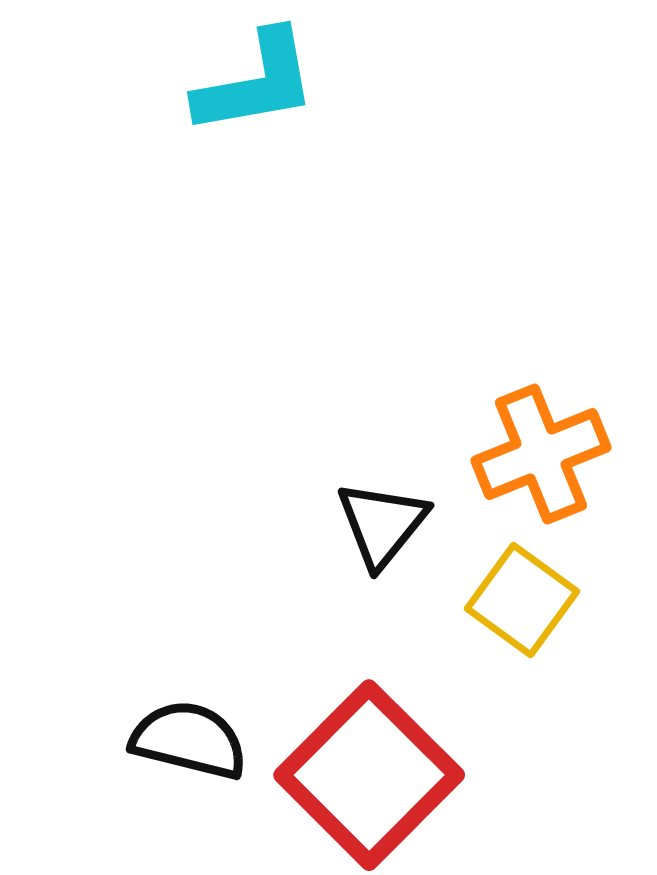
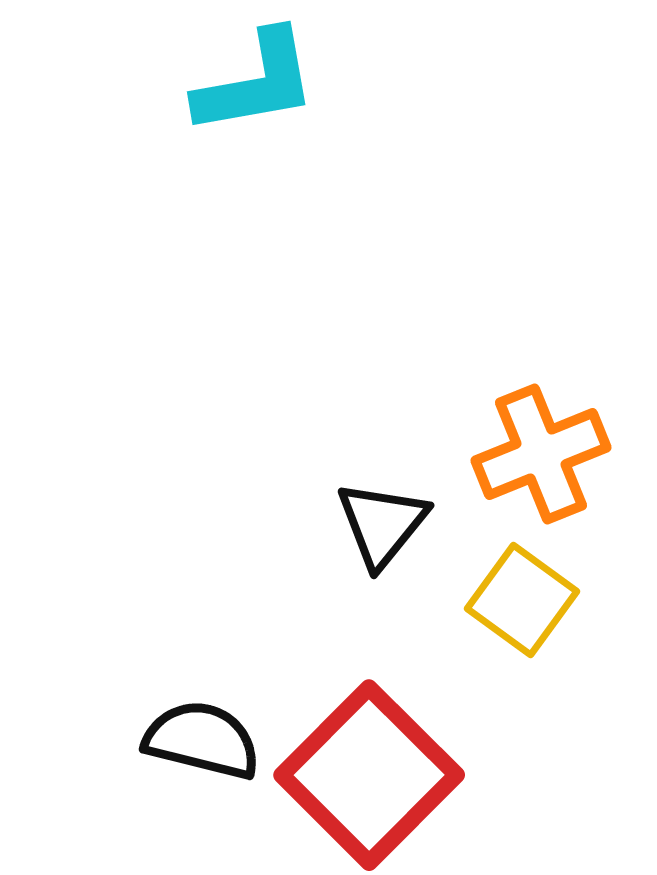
black semicircle: moved 13 px right
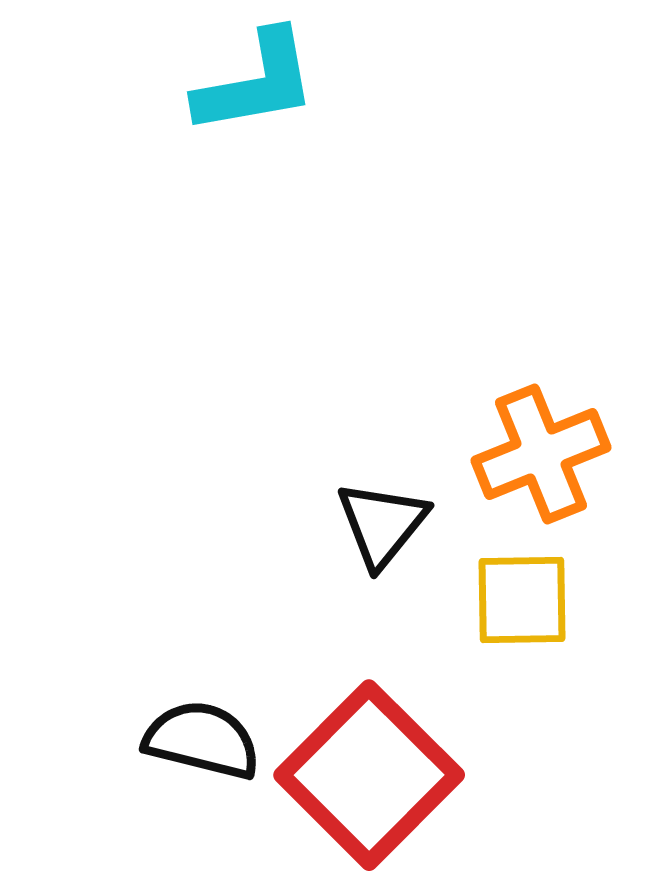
yellow square: rotated 37 degrees counterclockwise
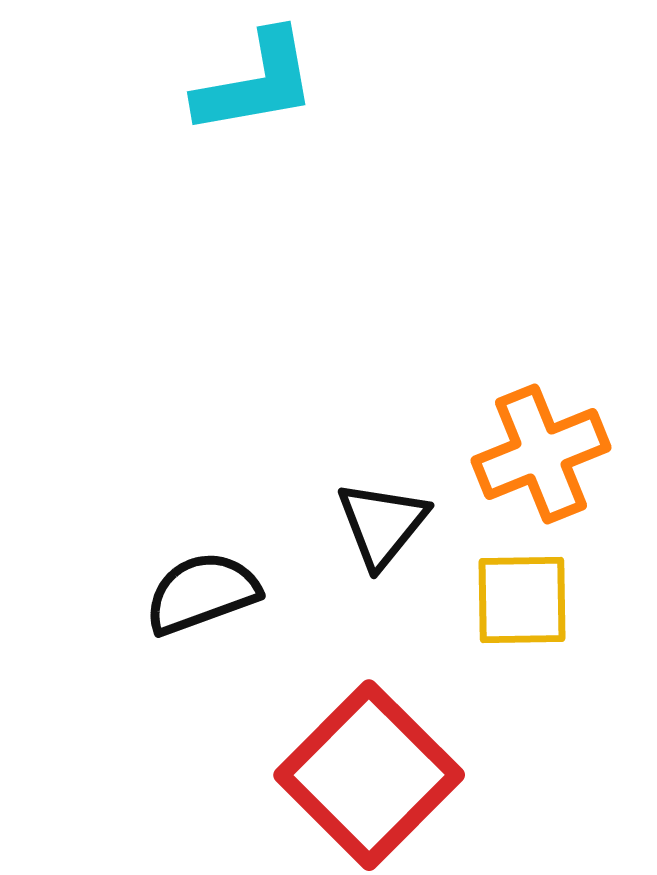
black semicircle: moved 147 px up; rotated 34 degrees counterclockwise
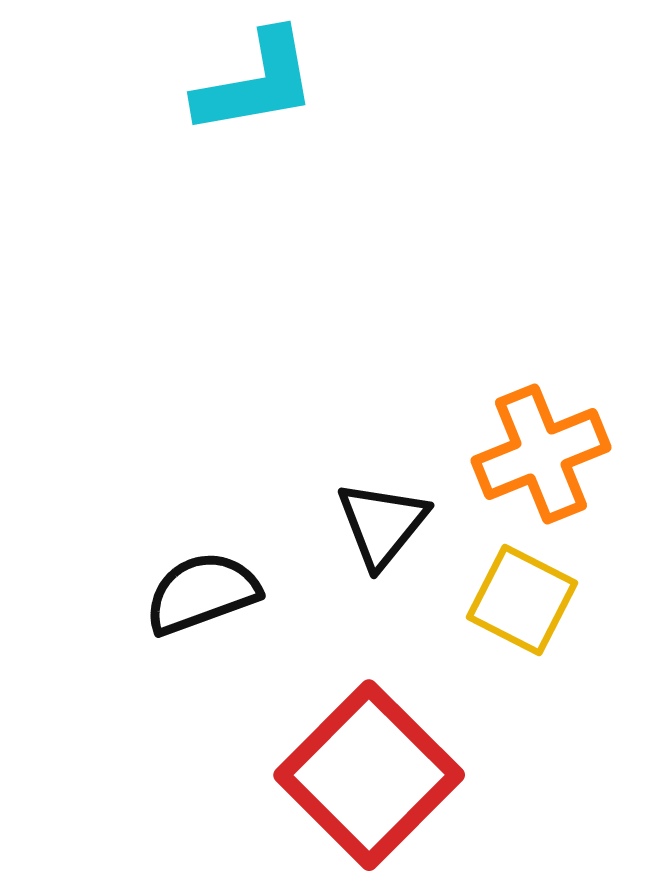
yellow square: rotated 28 degrees clockwise
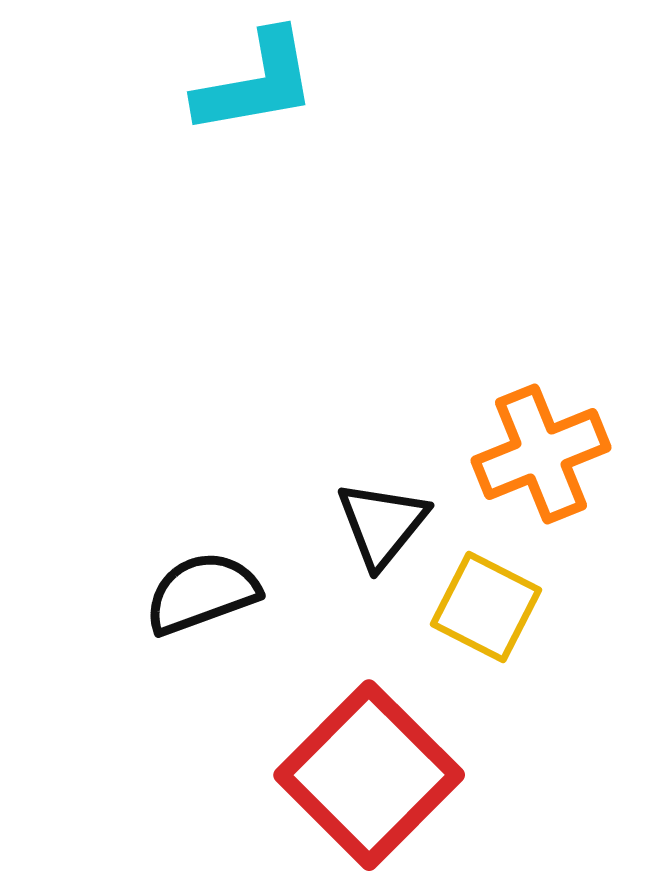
yellow square: moved 36 px left, 7 px down
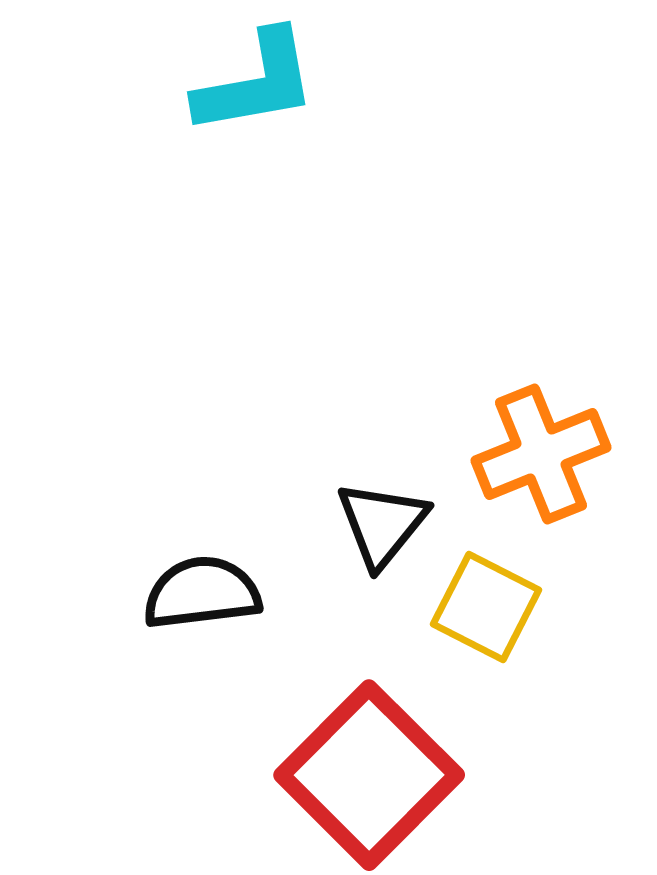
black semicircle: rotated 13 degrees clockwise
